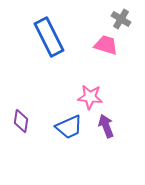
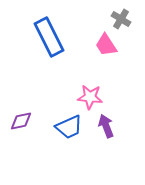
pink trapezoid: rotated 140 degrees counterclockwise
purple diamond: rotated 70 degrees clockwise
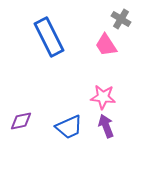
pink star: moved 13 px right
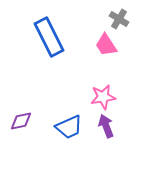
gray cross: moved 2 px left
pink star: rotated 15 degrees counterclockwise
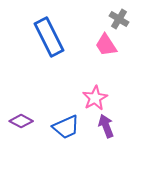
pink star: moved 8 px left, 1 px down; rotated 20 degrees counterclockwise
purple diamond: rotated 40 degrees clockwise
blue trapezoid: moved 3 px left
